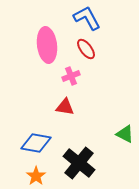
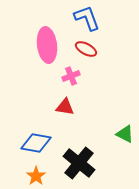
blue L-shape: rotated 8 degrees clockwise
red ellipse: rotated 25 degrees counterclockwise
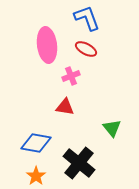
green triangle: moved 13 px left, 6 px up; rotated 24 degrees clockwise
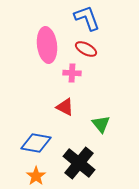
pink cross: moved 1 px right, 3 px up; rotated 24 degrees clockwise
red triangle: rotated 18 degrees clockwise
green triangle: moved 11 px left, 4 px up
